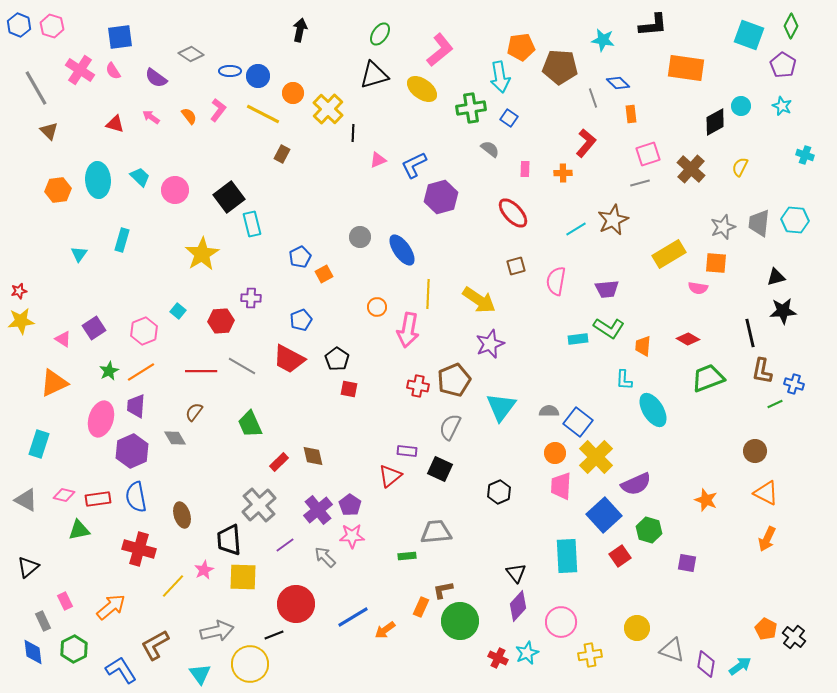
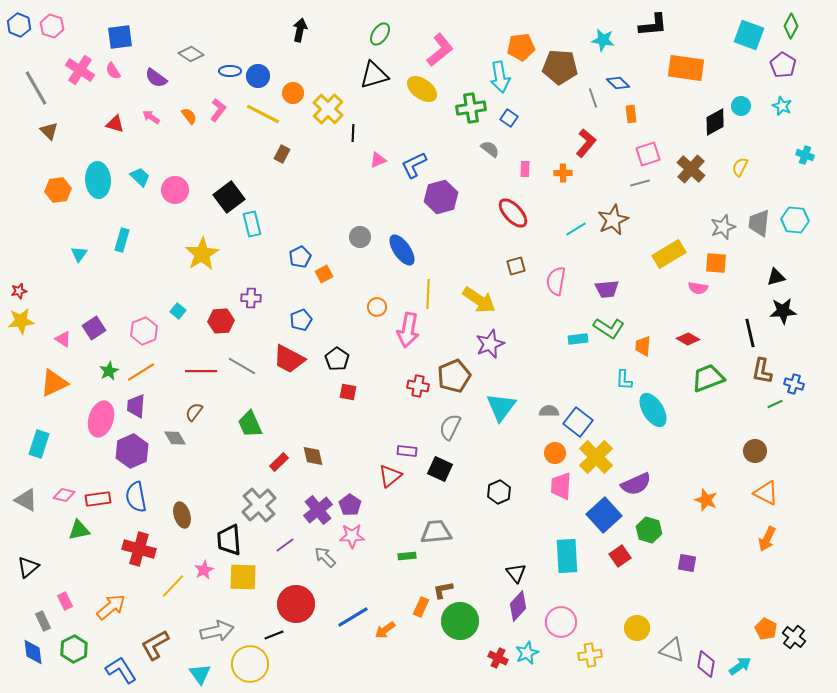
brown pentagon at (454, 380): moved 4 px up
red square at (349, 389): moved 1 px left, 3 px down
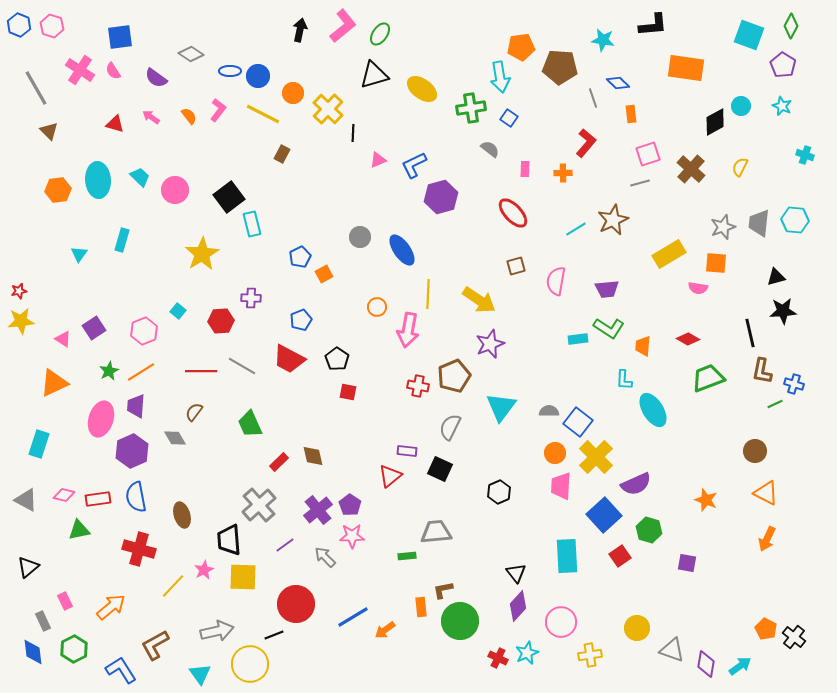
pink L-shape at (440, 50): moved 97 px left, 24 px up
orange rectangle at (421, 607): rotated 30 degrees counterclockwise
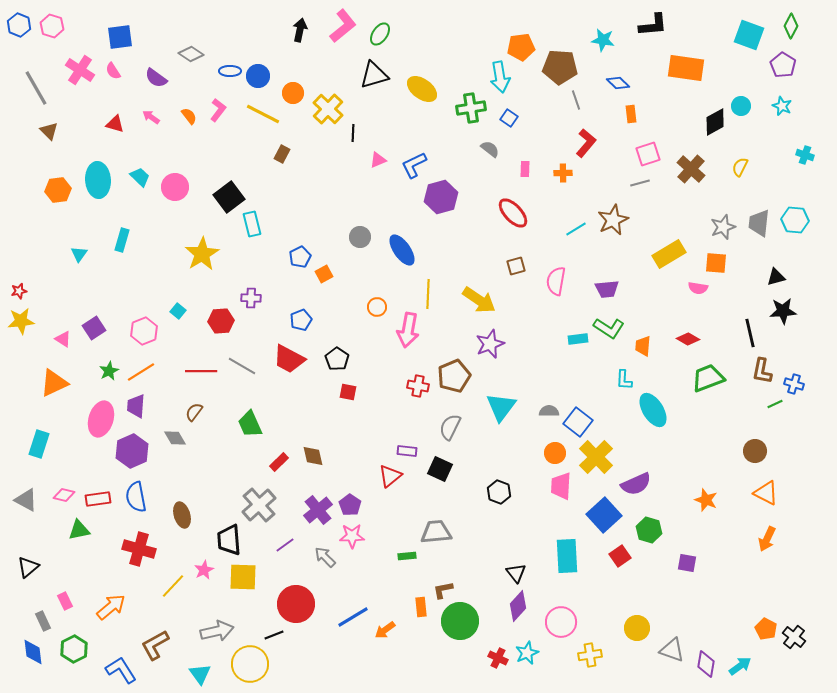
gray line at (593, 98): moved 17 px left, 2 px down
pink circle at (175, 190): moved 3 px up
black hexagon at (499, 492): rotated 15 degrees counterclockwise
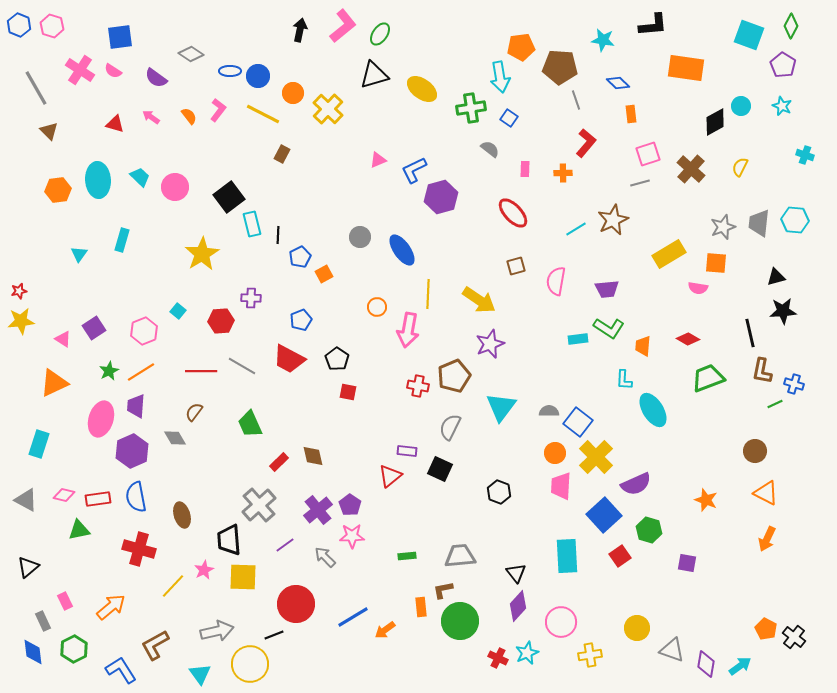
pink semicircle at (113, 71): rotated 24 degrees counterclockwise
black line at (353, 133): moved 75 px left, 102 px down
blue L-shape at (414, 165): moved 5 px down
gray trapezoid at (436, 532): moved 24 px right, 24 px down
